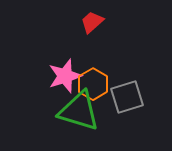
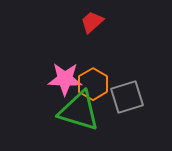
pink star: moved 3 px down; rotated 20 degrees clockwise
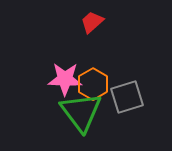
green triangle: moved 2 px right, 1 px down; rotated 36 degrees clockwise
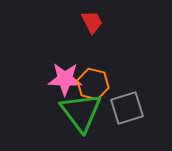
red trapezoid: rotated 105 degrees clockwise
orange hexagon: rotated 16 degrees counterclockwise
gray square: moved 11 px down
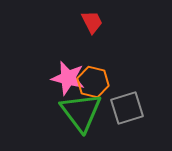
pink star: moved 3 px right, 1 px up; rotated 12 degrees clockwise
orange hexagon: moved 2 px up
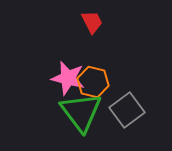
gray square: moved 2 px down; rotated 20 degrees counterclockwise
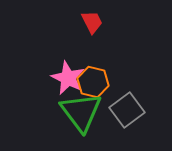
pink star: rotated 12 degrees clockwise
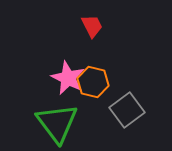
red trapezoid: moved 4 px down
green triangle: moved 24 px left, 11 px down
